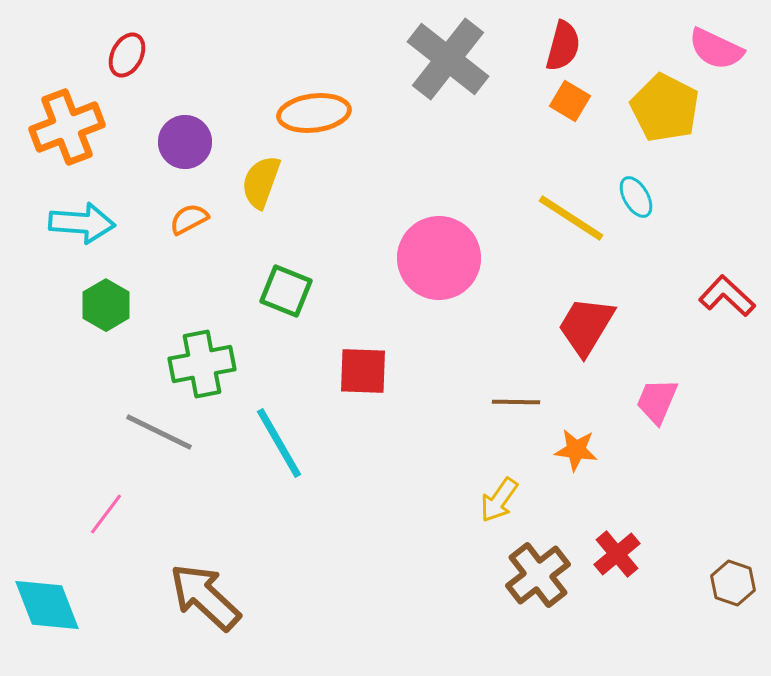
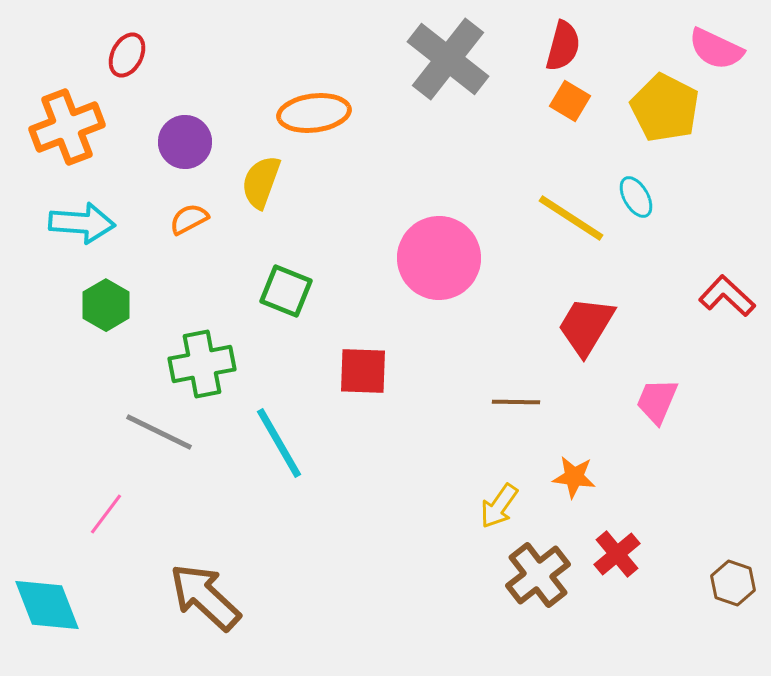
orange star: moved 2 px left, 27 px down
yellow arrow: moved 6 px down
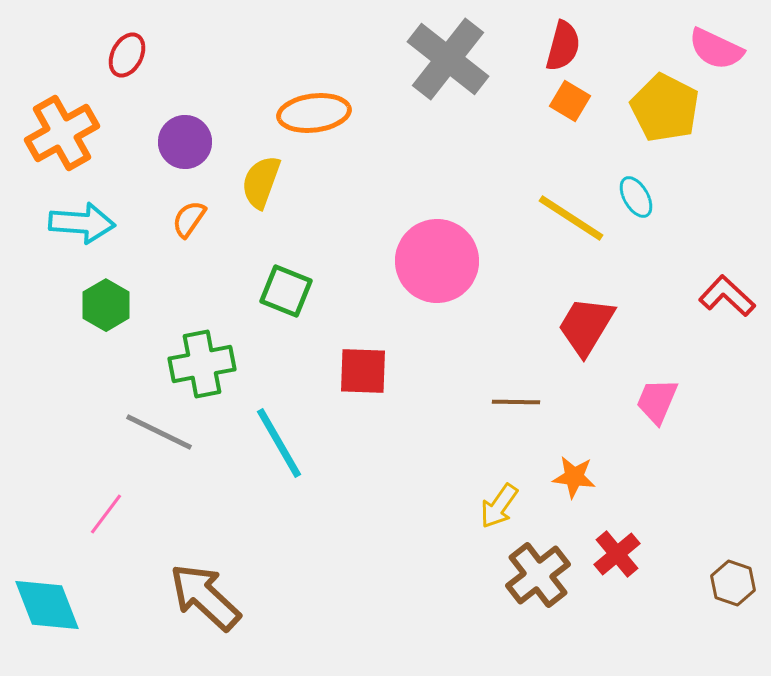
orange cross: moved 5 px left, 6 px down; rotated 8 degrees counterclockwise
orange semicircle: rotated 27 degrees counterclockwise
pink circle: moved 2 px left, 3 px down
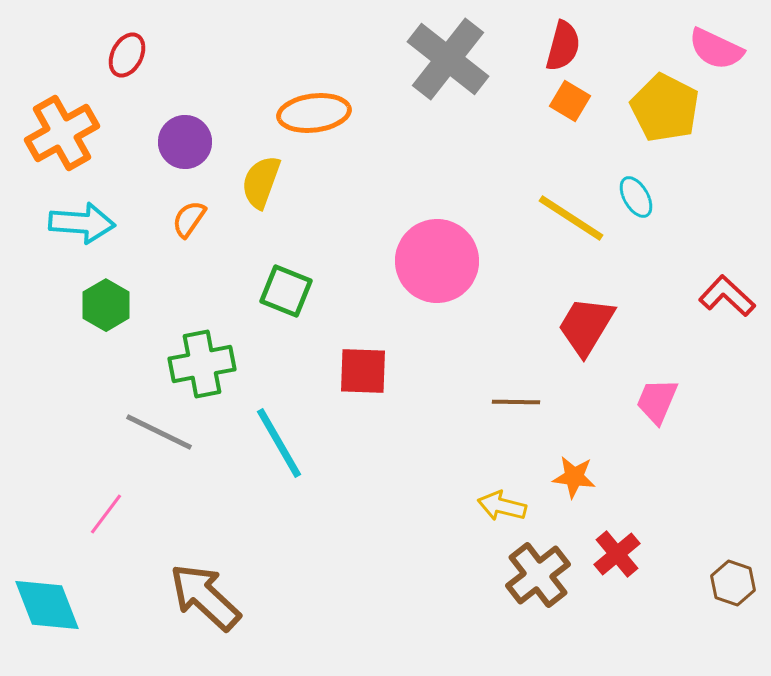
yellow arrow: moved 3 px right; rotated 69 degrees clockwise
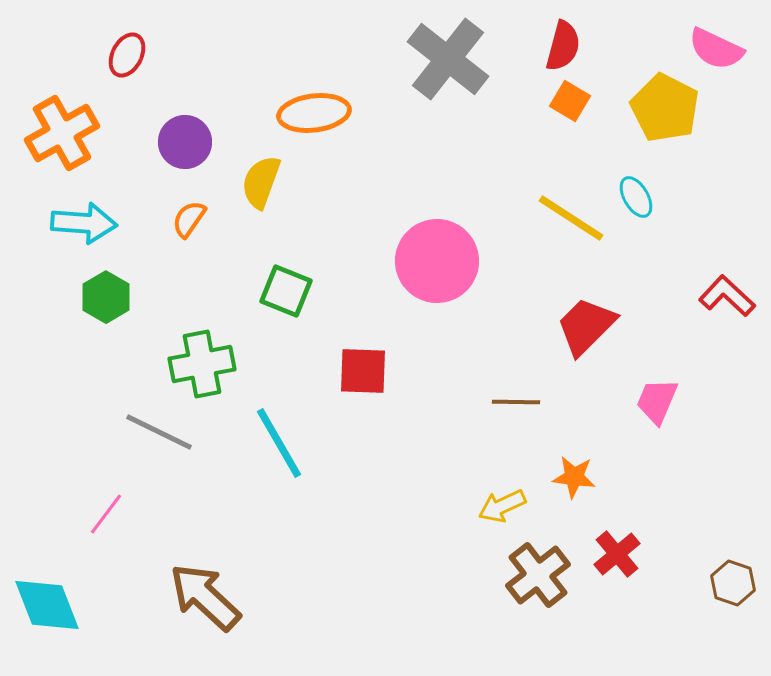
cyan arrow: moved 2 px right
green hexagon: moved 8 px up
red trapezoid: rotated 14 degrees clockwise
yellow arrow: rotated 39 degrees counterclockwise
